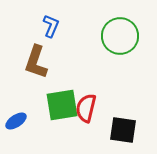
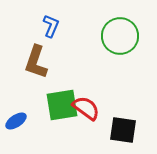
red semicircle: rotated 112 degrees clockwise
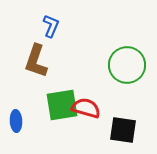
green circle: moved 7 px right, 29 px down
brown L-shape: moved 1 px up
red semicircle: rotated 20 degrees counterclockwise
blue ellipse: rotated 60 degrees counterclockwise
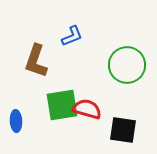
blue L-shape: moved 21 px right, 10 px down; rotated 45 degrees clockwise
red semicircle: moved 1 px right, 1 px down
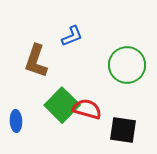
green square: rotated 36 degrees counterclockwise
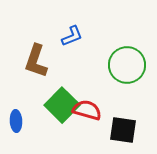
red semicircle: moved 1 px down
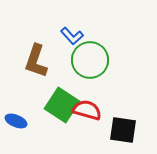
blue L-shape: rotated 70 degrees clockwise
green circle: moved 37 px left, 5 px up
green square: rotated 12 degrees counterclockwise
blue ellipse: rotated 65 degrees counterclockwise
